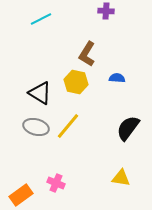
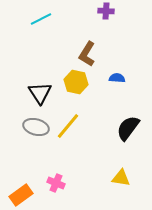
black triangle: rotated 25 degrees clockwise
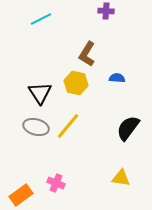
yellow hexagon: moved 1 px down
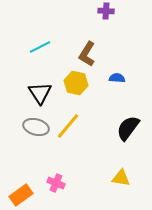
cyan line: moved 1 px left, 28 px down
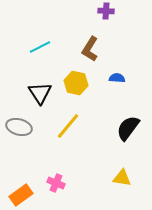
brown L-shape: moved 3 px right, 5 px up
gray ellipse: moved 17 px left
yellow triangle: moved 1 px right
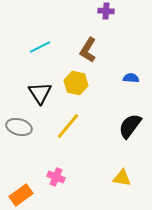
brown L-shape: moved 2 px left, 1 px down
blue semicircle: moved 14 px right
black semicircle: moved 2 px right, 2 px up
pink cross: moved 6 px up
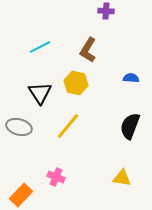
black semicircle: rotated 16 degrees counterclockwise
orange rectangle: rotated 10 degrees counterclockwise
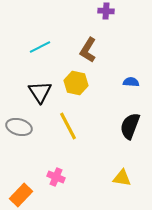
blue semicircle: moved 4 px down
black triangle: moved 1 px up
yellow line: rotated 68 degrees counterclockwise
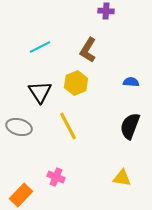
yellow hexagon: rotated 25 degrees clockwise
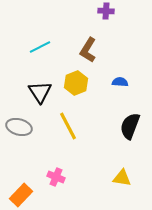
blue semicircle: moved 11 px left
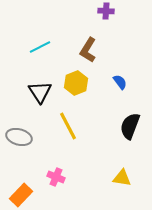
blue semicircle: rotated 49 degrees clockwise
gray ellipse: moved 10 px down
